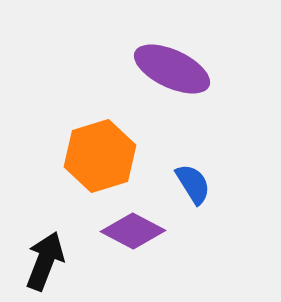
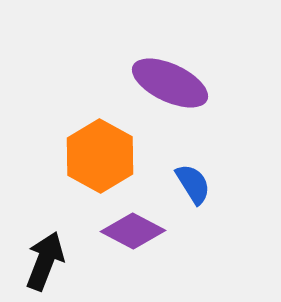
purple ellipse: moved 2 px left, 14 px down
orange hexagon: rotated 14 degrees counterclockwise
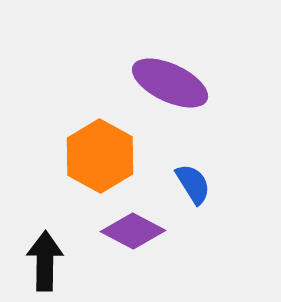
black arrow: rotated 20 degrees counterclockwise
